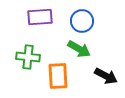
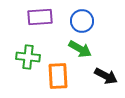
green arrow: moved 1 px right
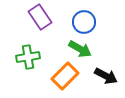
purple rectangle: rotated 60 degrees clockwise
blue circle: moved 2 px right, 1 px down
green cross: rotated 15 degrees counterclockwise
orange rectangle: moved 7 px right; rotated 48 degrees clockwise
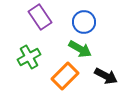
green cross: moved 1 px right; rotated 20 degrees counterclockwise
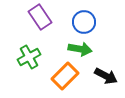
green arrow: rotated 20 degrees counterclockwise
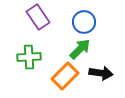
purple rectangle: moved 2 px left
green arrow: rotated 55 degrees counterclockwise
green cross: rotated 25 degrees clockwise
black arrow: moved 5 px left, 3 px up; rotated 20 degrees counterclockwise
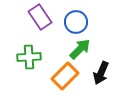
purple rectangle: moved 2 px right
blue circle: moved 8 px left
black arrow: rotated 105 degrees clockwise
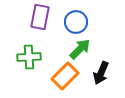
purple rectangle: rotated 45 degrees clockwise
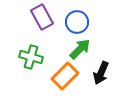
purple rectangle: moved 2 px right; rotated 40 degrees counterclockwise
blue circle: moved 1 px right
green cross: moved 2 px right; rotated 20 degrees clockwise
